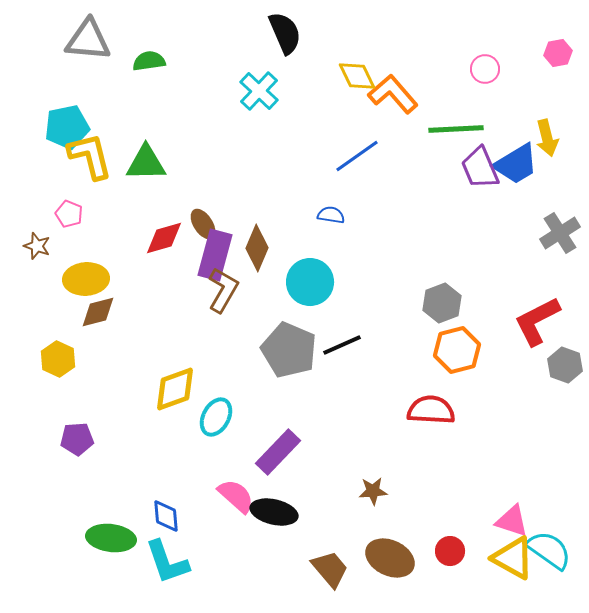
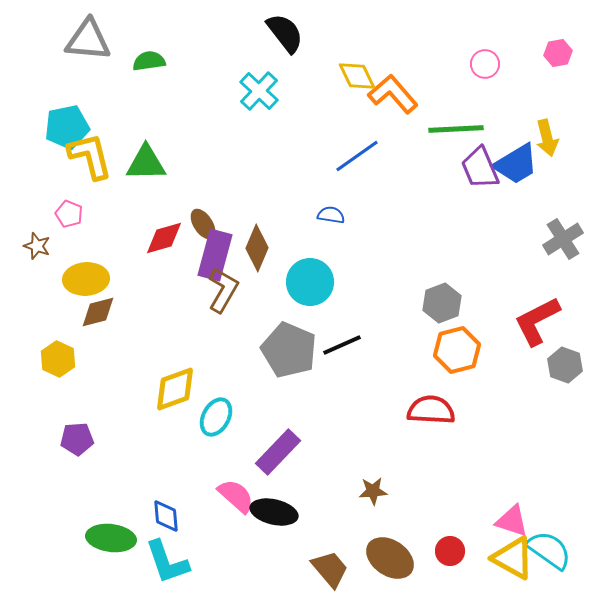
black semicircle at (285, 33): rotated 15 degrees counterclockwise
pink circle at (485, 69): moved 5 px up
gray cross at (560, 233): moved 3 px right, 6 px down
brown ellipse at (390, 558): rotated 9 degrees clockwise
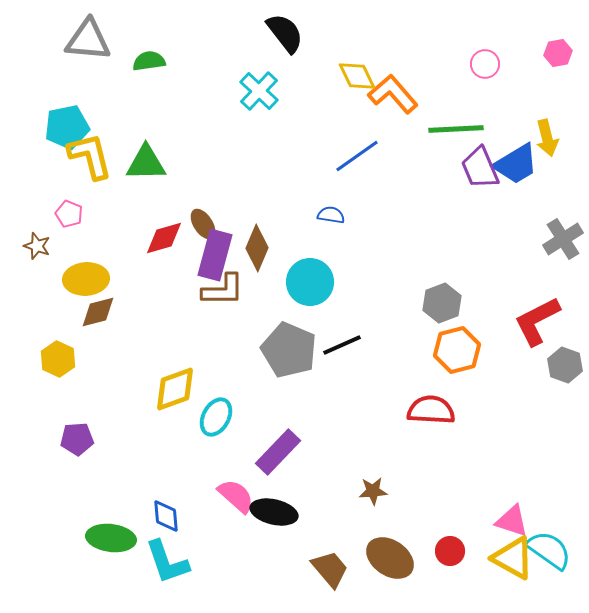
brown L-shape at (223, 290): rotated 60 degrees clockwise
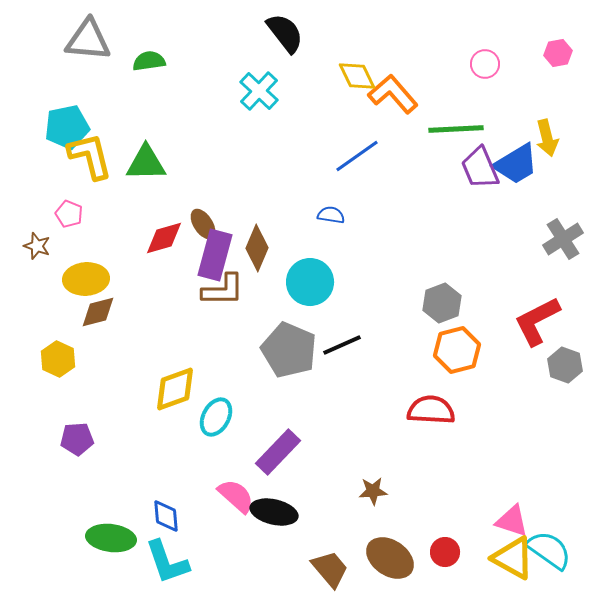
red circle at (450, 551): moved 5 px left, 1 px down
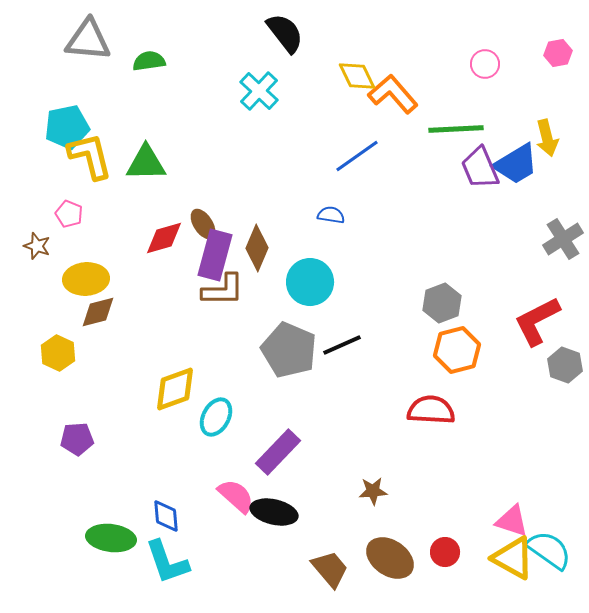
yellow hexagon at (58, 359): moved 6 px up
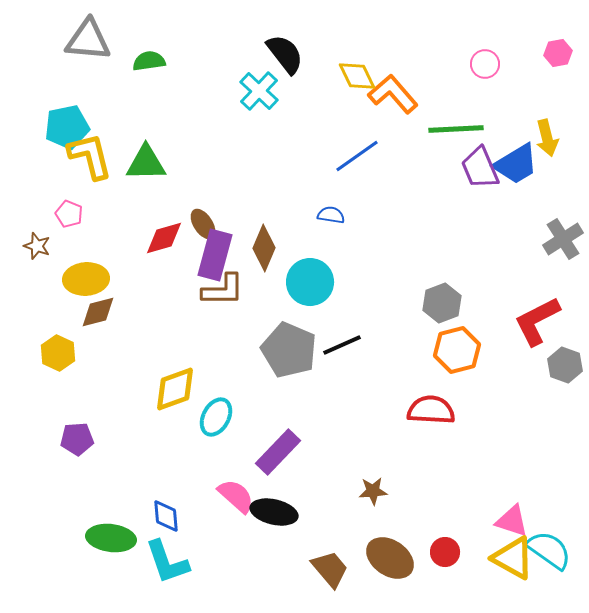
black semicircle at (285, 33): moved 21 px down
brown diamond at (257, 248): moved 7 px right
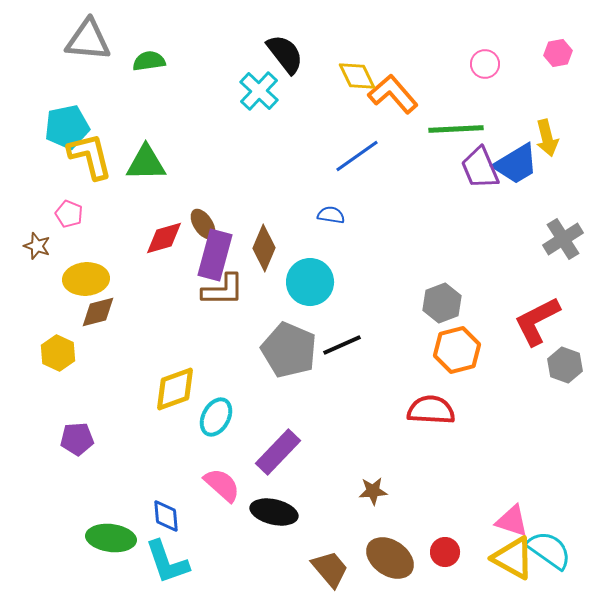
pink semicircle at (236, 496): moved 14 px left, 11 px up
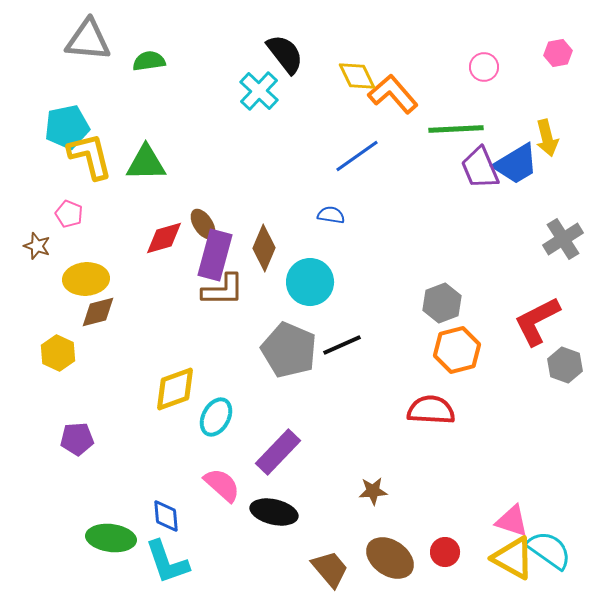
pink circle at (485, 64): moved 1 px left, 3 px down
